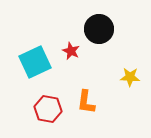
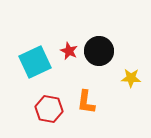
black circle: moved 22 px down
red star: moved 2 px left
yellow star: moved 1 px right, 1 px down
red hexagon: moved 1 px right
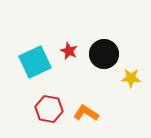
black circle: moved 5 px right, 3 px down
orange L-shape: moved 11 px down; rotated 115 degrees clockwise
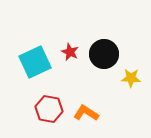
red star: moved 1 px right, 1 px down
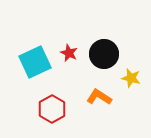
red star: moved 1 px left, 1 px down
yellow star: rotated 12 degrees clockwise
red hexagon: moved 3 px right; rotated 20 degrees clockwise
orange L-shape: moved 13 px right, 16 px up
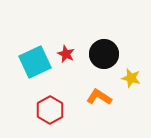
red star: moved 3 px left, 1 px down
red hexagon: moved 2 px left, 1 px down
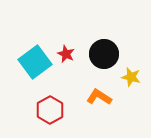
cyan square: rotated 12 degrees counterclockwise
yellow star: moved 1 px up
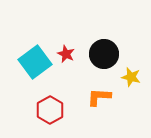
orange L-shape: rotated 30 degrees counterclockwise
